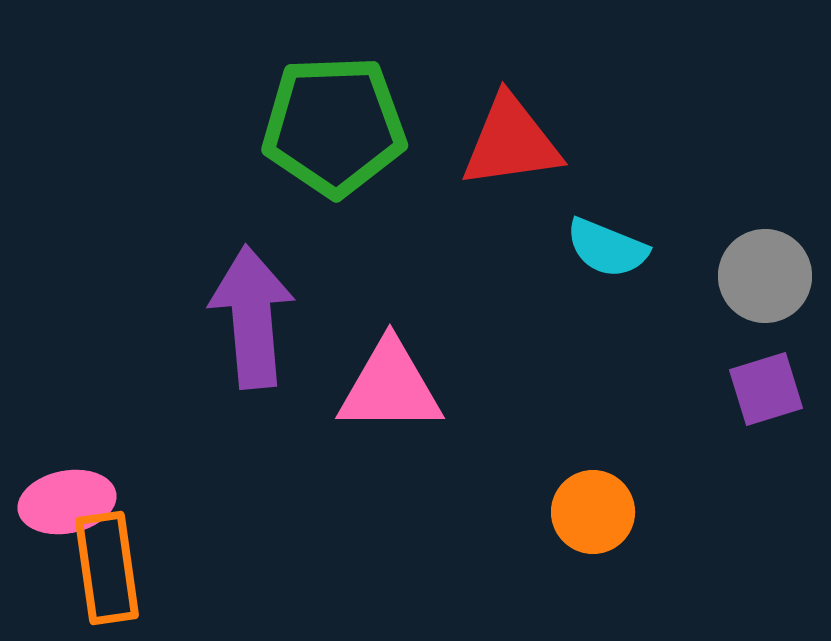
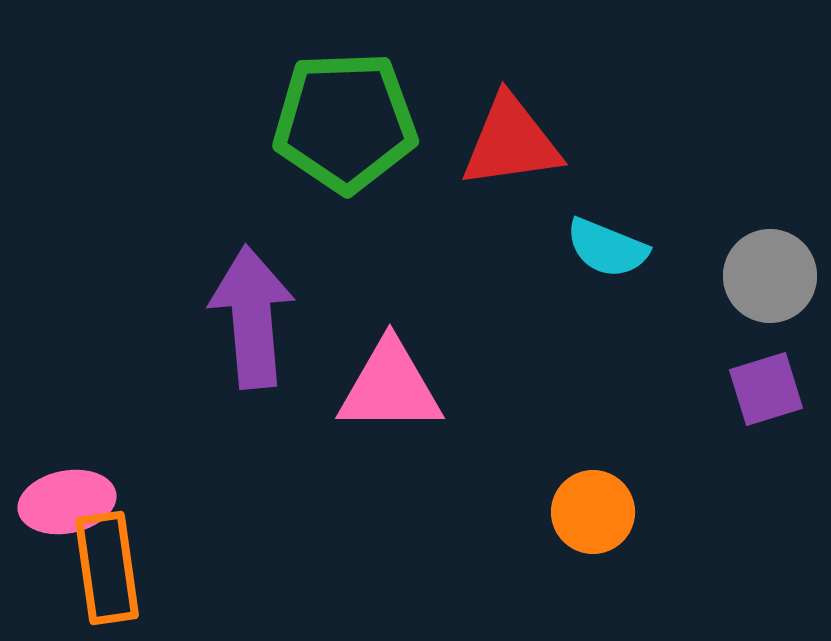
green pentagon: moved 11 px right, 4 px up
gray circle: moved 5 px right
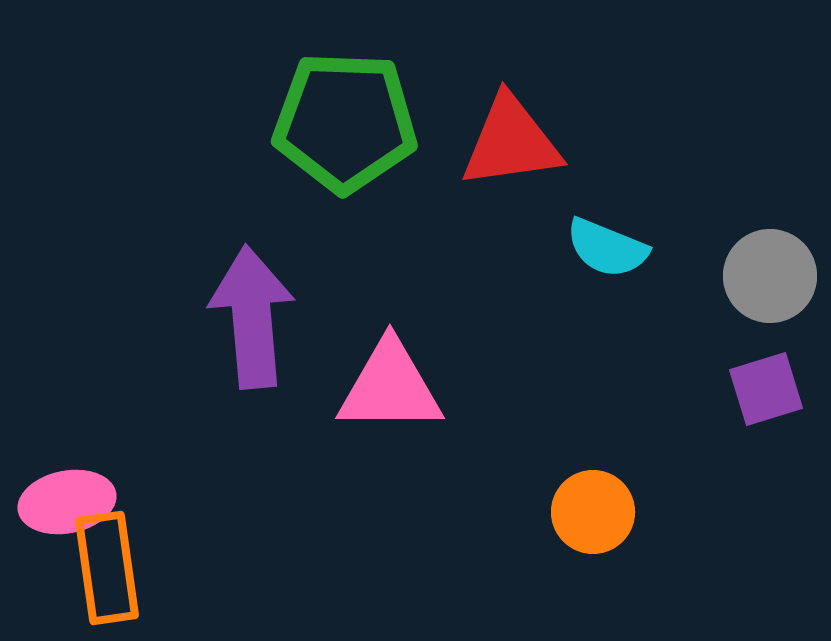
green pentagon: rotated 4 degrees clockwise
